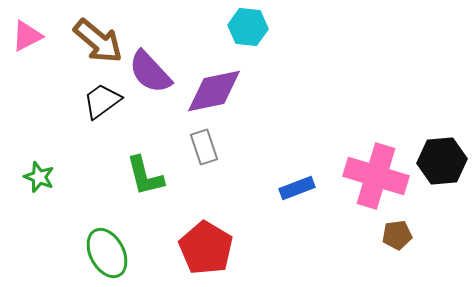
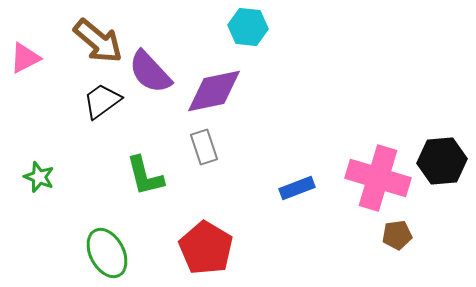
pink triangle: moved 2 px left, 22 px down
pink cross: moved 2 px right, 2 px down
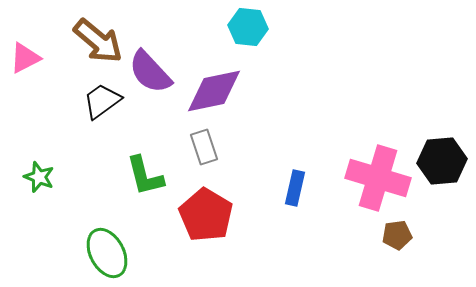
blue rectangle: moved 2 px left; rotated 56 degrees counterclockwise
red pentagon: moved 33 px up
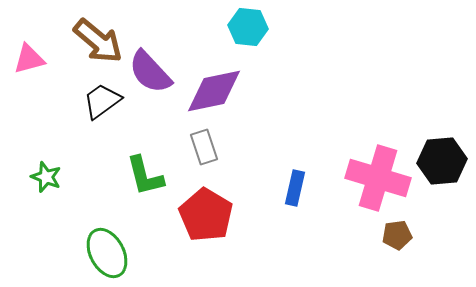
pink triangle: moved 4 px right, 1 px down; rotated 12 degrees clockwise
green star: moved 7 px right
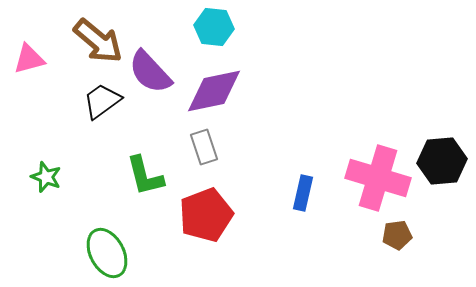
cyan hexagon: moved 34 px left
blue rectangle: moved 8 px right, 5 px down
red pentagon: rotated 20 degrees clockwise
